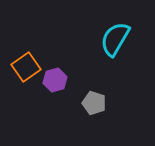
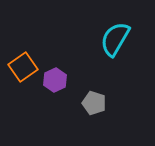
orange square: moved 3 px left
purple hexagon: rotated 10 degrees counterclockwise
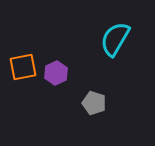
orange square: rotated 24 degrees clockwise
purple hexagon: moved 1 px right, 7 px up
